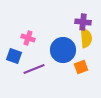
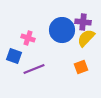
yellow semicircle: rotated 132 degrees counterclockwise
blue circle: moved 1 px left, 20 px up
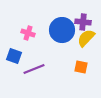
pink cross: moved 5 px up
orange square: rotated 32 degrees clockwise
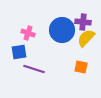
blue square: moved 5 px right, 4 px up; rotated 28 degrees counterclockwise
purple line: rotated 40 degrees clockwise
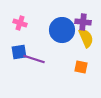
pink cross: moved 8 px left, 10 px up
yellow semicircle: rotated 114 degrees clockwise
purple line: moved 10 px up
